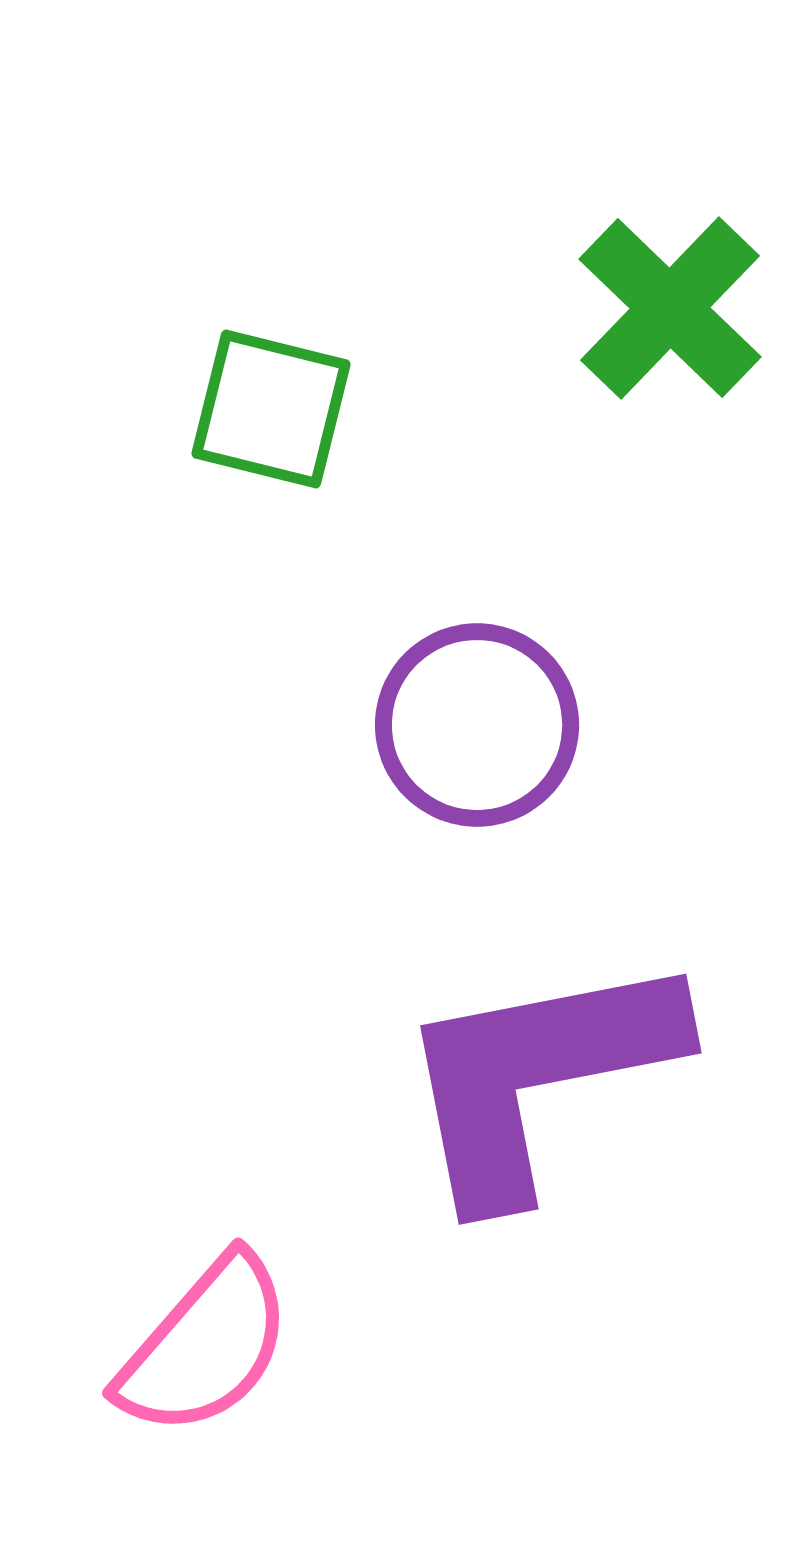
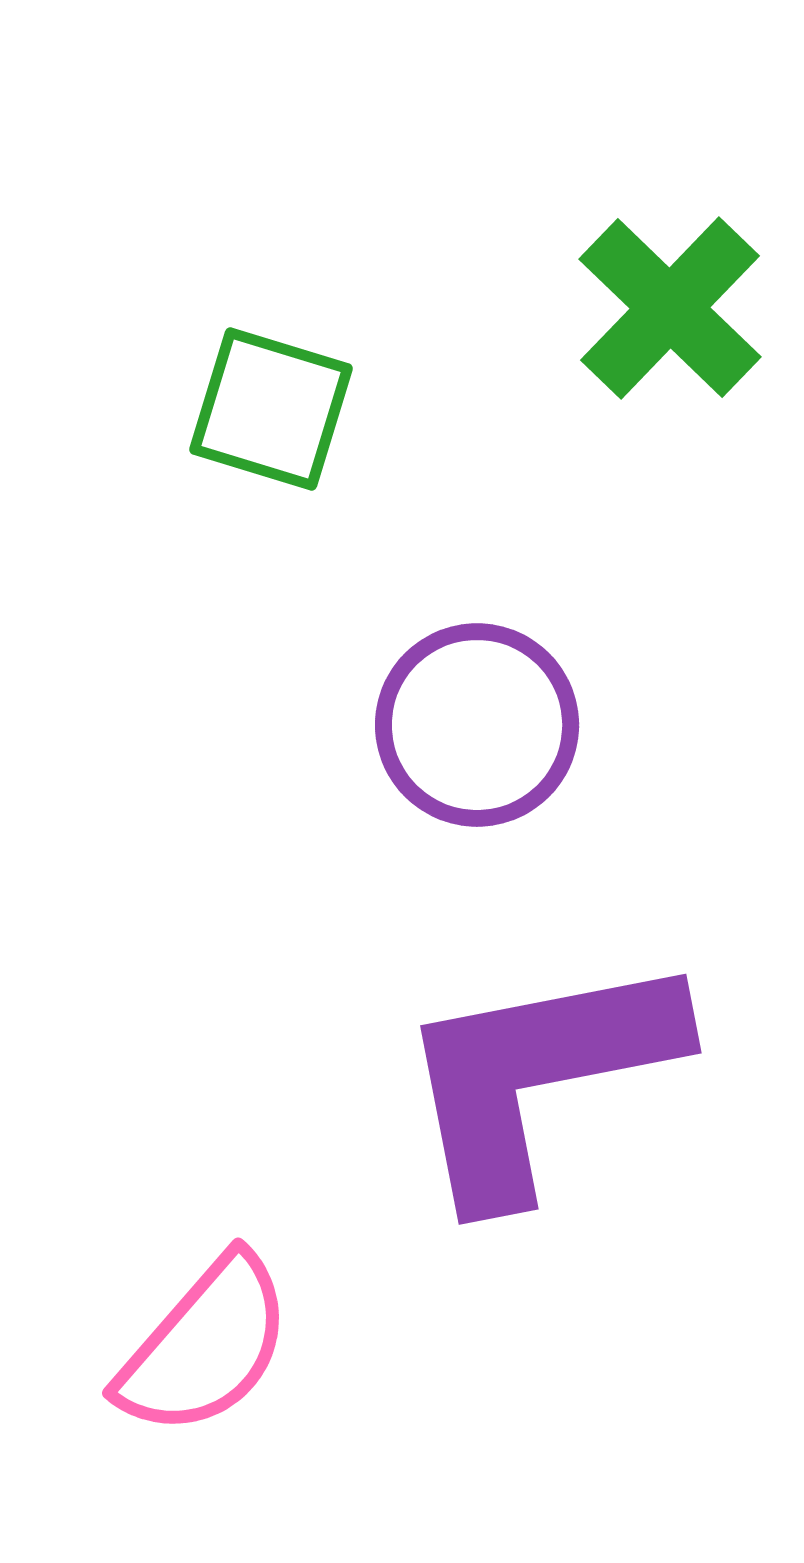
green square: rotated 3 degrees clockwise
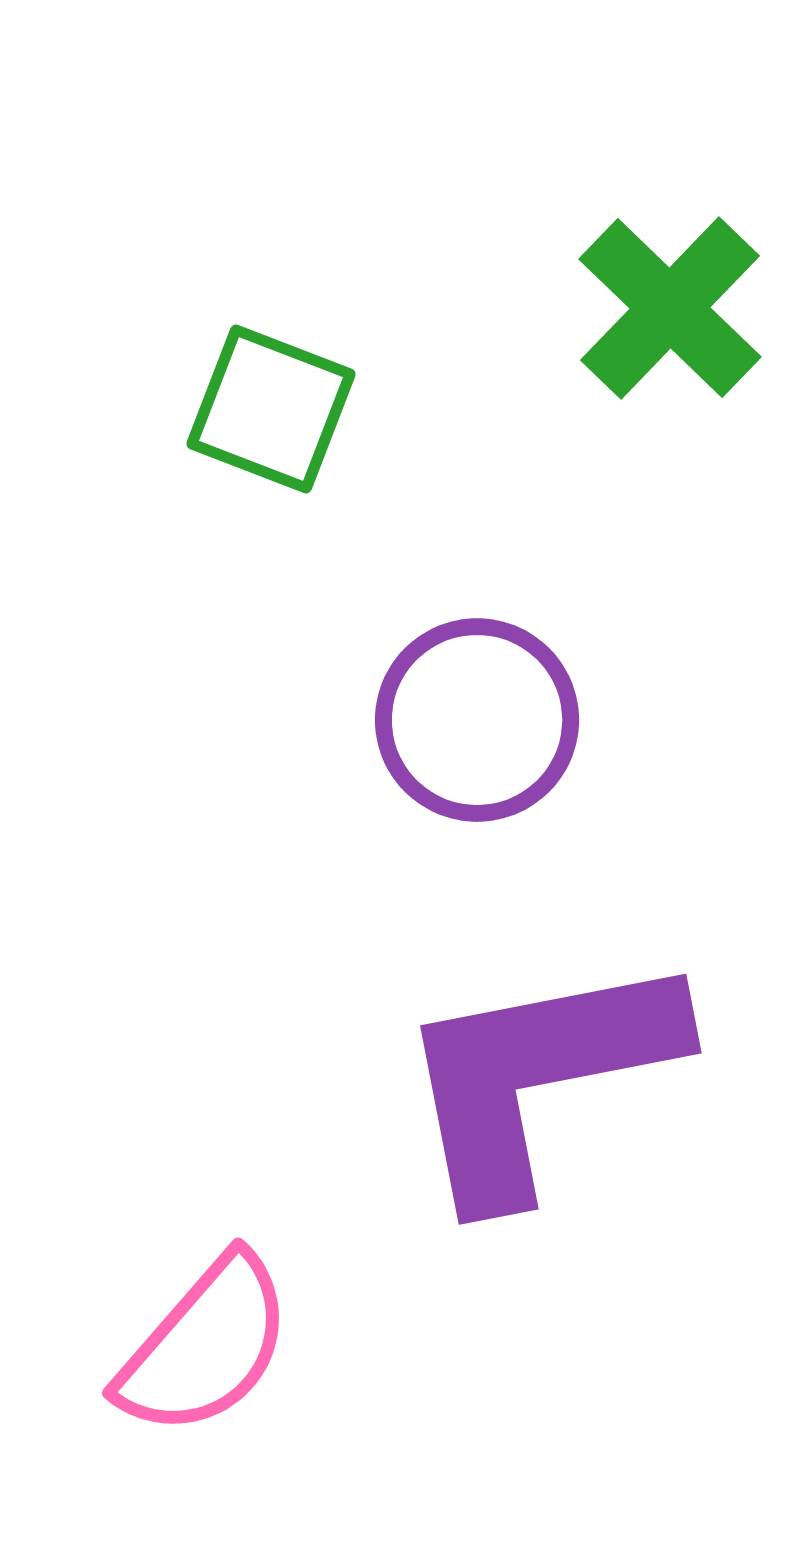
green square: rotated 4 degrees clockwise
purple circle: moved 5 px up
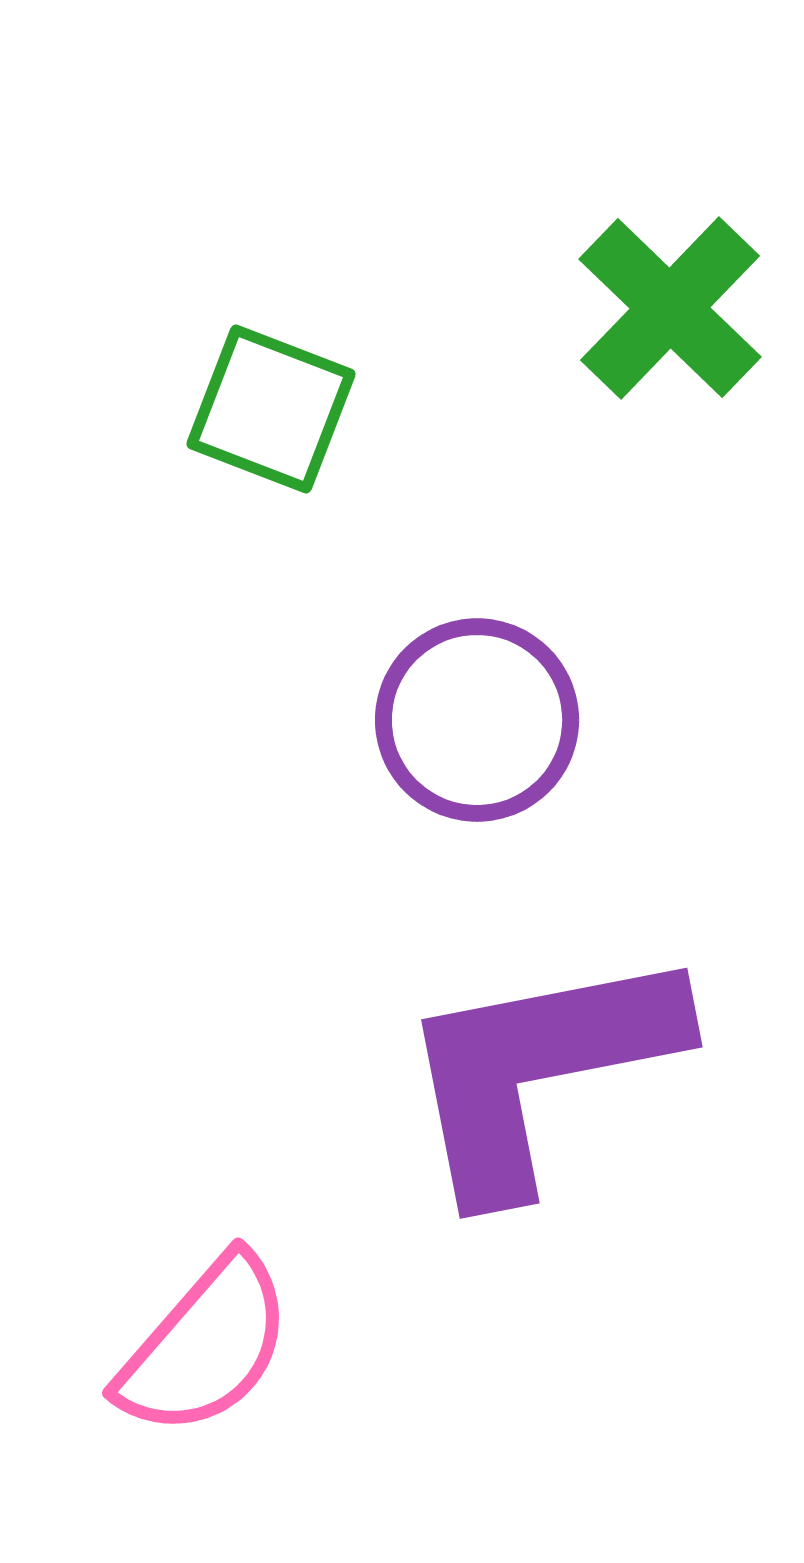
purple L-shape: moved 1 px right, 6 px up
